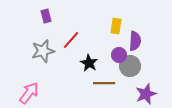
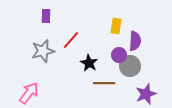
purple rectangle: rotated 16 degrees clockwise
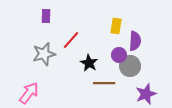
gray star: moved 1 px right, 3 px down
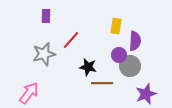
black star: moved 1 px left, 4 px down; rotated 18 degrees counterclockwise
brown line: moved 2 px left
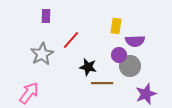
purple semicircle: rotated 84 degrees clockwise
gray star: moved 2 px left; rotated 15 degrees counterclockwise
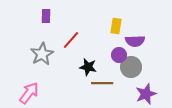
gray circle: moved 1 px right, 1 px down
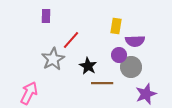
gray star: moved 11 px right, 5 px down
black star: moved 1 px up; rotated 18 degrees clockwise
pink arrow: rotated 10 degrees counterclockwise
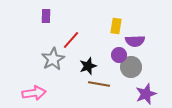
black star: rotated 24 degrees clockwise
brown line: moved 3 px left, 1 px down; rotated 10 degrees clockwise
pink arrow: moved 5 px right; rotated 55 degrees clockwise
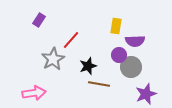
purple rectangle: moved 7 px left, 4 px down; rotated 32 degrees clockwise
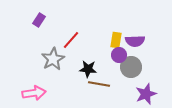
yellow rectangle: moved 14 px down
black star: moved 3 px down; rotated 24 degrees clockwise
